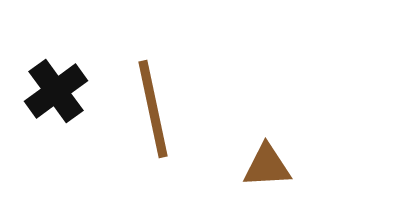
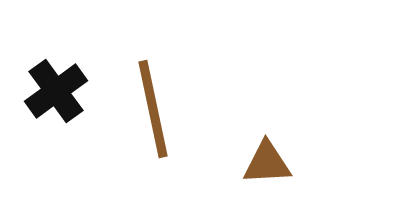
brown triangle: moved 3 px up
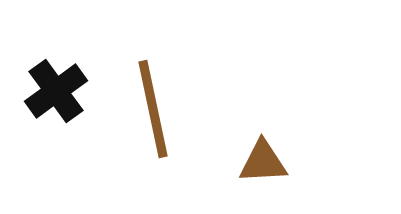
brown triangle: moved 4 px left, 1 px up
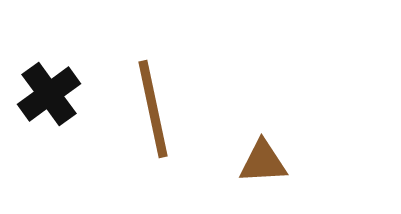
black cross: moved 7 px left, 3 px down
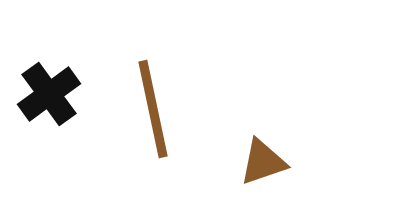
brown triangle: rotated 16 degrees counterclockwise
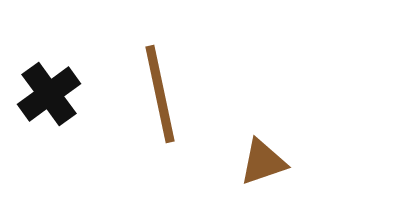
brown line: moved 7 px right, 15 px up
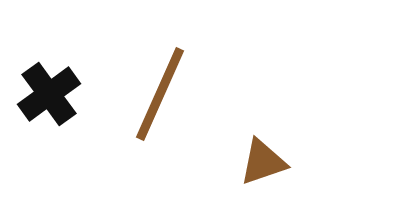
brown line: rotated 36 degrees clockwise
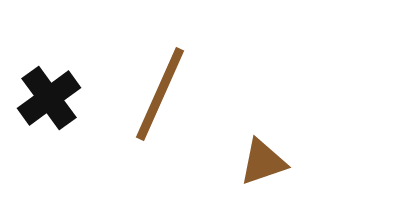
black cross: moved 4 px down
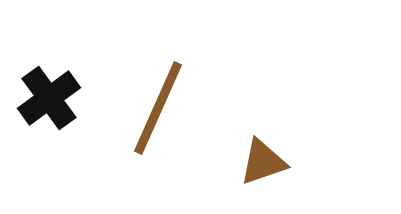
brown line: moved 2 px left, 14 px down
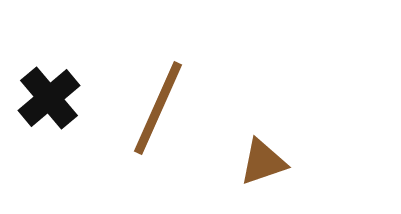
black cross: rotated 4 degrees counterclockwise
